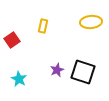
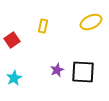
yellow ellipse: rotated 20 degrees counterclockwise
black square: rotated 15 degrees counterclockwise
cyan star: moved 5 px left, 1 px up; rotated 14 degrees clockwise
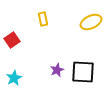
yellow rectangle: moved 7 px up; rotated 24 degrees counterclockwise
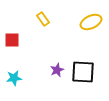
yellow rectangle: rotated 24 degrees counterclockwise
red square: rotated 35 degrees clockwise
cyan star: rotated 21 degrees clockwise
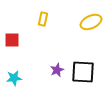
yellow rectangle: rotated 48 degrees clockwise
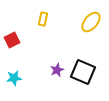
yellow ellipse: rotated 25 degrees counterclockwise
red square: rotated 28 degrees counterclockwise
black square: rotated 20 degrees clockwise
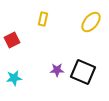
purple star: rotated 24 degrees clockwise
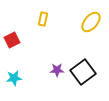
black square: rotated 30 degrees clockwise
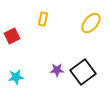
yellow ellipse: moved 1 px down
red square: moved 4 px up
cyan star: moved 2 px right, 1 px up
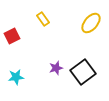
yellow rectangle: rotated 48 degrees counterclockwise
purple star: moved 1 px left, 2 px up; rotated 16 degrees counterclockwise
